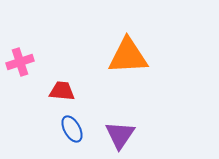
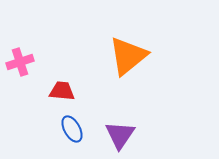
orange triangle: rotated 36 degrees counterclockwise
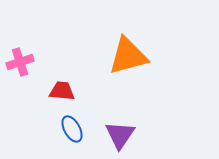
orange triangle: rotated 24 degrees clockwise
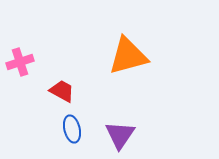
red trapezoid: rotated 24 degrees clockwise
blue ellipse: rotated 16 degrees clockwise
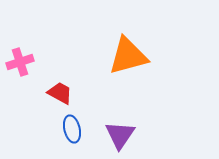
red trapezoid: moved 2 px left, 2 px down
